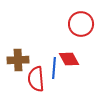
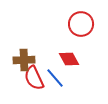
brown cross: moved 6 px right
blue line: moved 1 px right, 10 px down; rotated 45 degrees counterclockwise
red semicircle: moved 2 px left, 1 px up; rotated 20 degrees counterclockwise
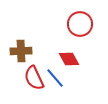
red circle: moved 1 px left
brown cross: moved 3 px left, 9 px up
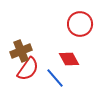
brown cross: rotated 20 degrees counterclockwise
red semicircle: moved 6 px left, 9 px up; rotated 120 degrees counterclockwise
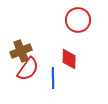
red circle: moved 2 px left, 4 px up
red diamond: rotated 30 degrees clockwise
blue line: moved 2 px left; rotated 40 degrees clockwise
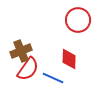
blue line: rotated 65 degrees counterclockwise
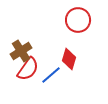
brown cross: rotated 10 degrees counterclockwise
red diamond: rotated 15 degrees clockwise
blue line: moved 2 px left, 3 px up; rotated 65 degrees counterclockwise
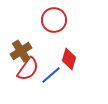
red circle: moved 24 px left
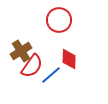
red circle: moved 5 px right
red diamond: rotated 15 degrees counterclockwise
red semicircle: moved 4 px right, 3 px up
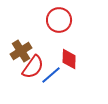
red semicircle: moved 1 px right, 1 px down
